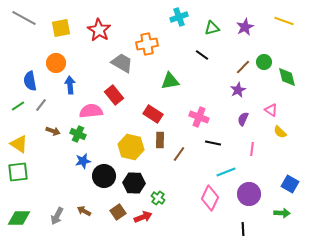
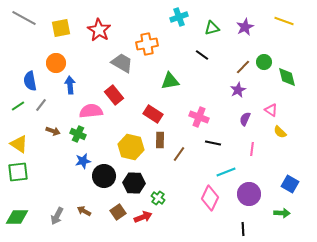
purple semicircle at (243, 119): moved 2 px right
green diamond at (19, 218): moved 2 px left, 1 px up
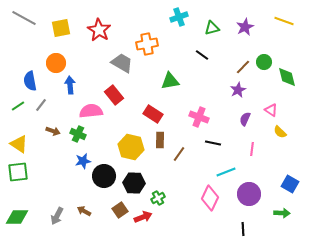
green cross at (158, 198): rotated 24 degrees clockwise
brown square at (118, 212): moved 2 px right, 2 px up
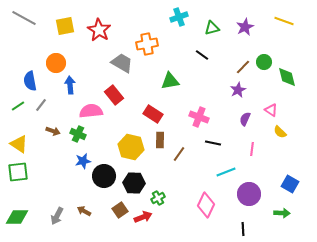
yellow square at (61, 28): moved 4 px right, 2 px up
pink diamond at (210, 198): moved 4 px left, 7 px down
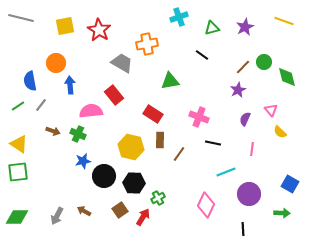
gray line at (24, 18): moved 3 px left; rotated 15 degrees counterclockwise
pink triangle at (271, 110): rotated 16 degrees clockwise
red arrow at (143, 217): rotated 36 degrees counterclockwise
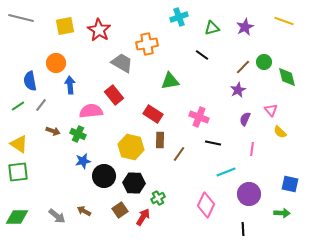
blue square at (290, 184): rotated 18 degrees counterclockwise
gray arrow at (57, 216): rotated 78 degrees counterclockwise
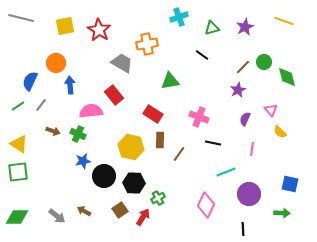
blue semicircle at (30, 81): rotated 36 degrees clockwise
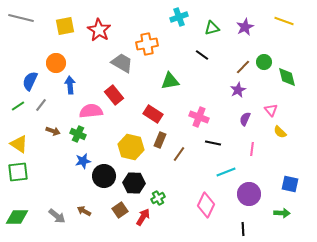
brown rectangle at (160, 140): rotated 21 degrees clockwise
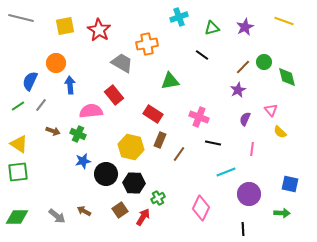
black circle at (104, 176): moved 2 px right, 2 px up
pink diamond at (206, 205): moved 5 px left, 3 px down
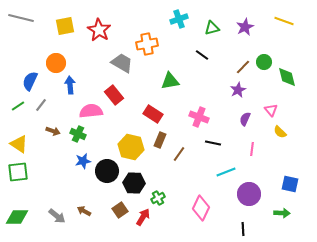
cyan cross at (179, 17): moved 2 px down
black circle at (106, 174): moved 1 px right, 3 px up
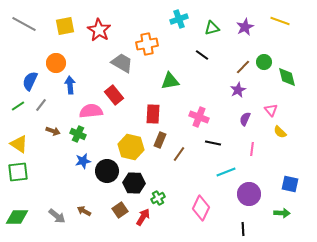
gray line at (21, 18): moved 3 px right, 6 px down; rotated 15 degrees clockwise
yellow line at (284, 21): moved 4 px left
red rectangle at (153, 114): rotated 60 degrees clockwise
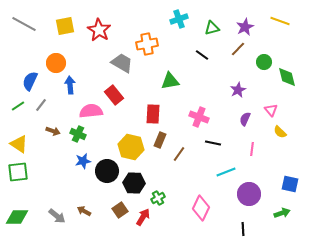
brown line at (243, 67): moved 5 px left, 18 px up
green arrow at (282, 213): rotated 21 degrees counterclockwise
